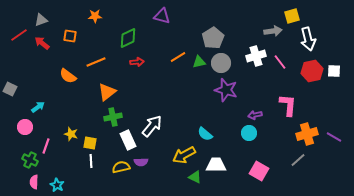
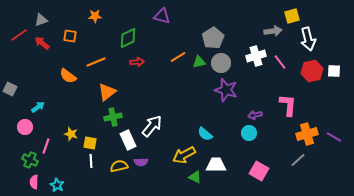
yellow semicircle at (121, 167): moved 2 px left, 1 px up
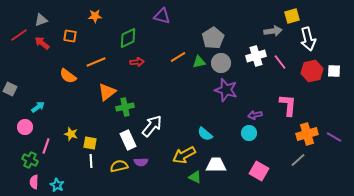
green cross at (113, 117): moved 12 px right, 10 px up
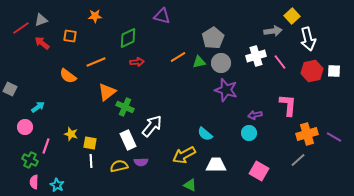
yellow square at (292, 16): rotated 28 degrees counterclockwise
red line at (19, 35): moved 2 px right, 7 px up
green cross at (125, 107): rotated 36 degrees clockwise
green triangle at (195, 177): moved 5 px left, 8 px down
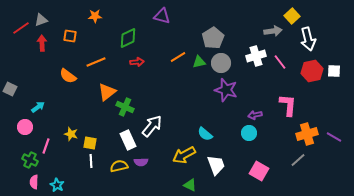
red arrow at (42, 43): rotated 49 degrees clockwise
white trapezoid at (216, 165): rotated 70 degrees clockwise
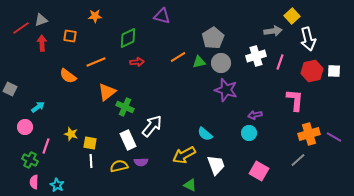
pink line at (280, 62): rotated 56 degrees clockwise
pink L-shape at (288, 105): moved 7 px right, 5 px up
orange cross at (307, 134): moved 2 px right
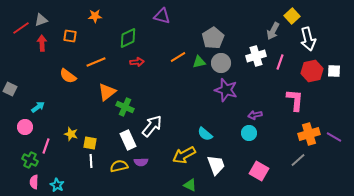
gray arrow at (273, 31): rotated 126 degrees clockwise
